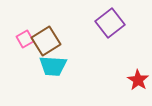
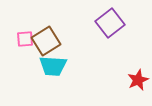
pink square: rotated 24 degrees clockwise
red star: rotated 15 degrees clockwise
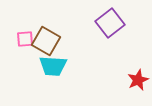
brown square: rotated 28 degrees counterclockwise
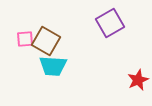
purple square: rotated 8 degrees clockwise
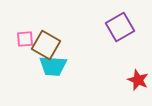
purple square: moved 10 px right, 4 px down
brown square: moved 4 px down
red star: rotated 25 degrees counterclockwise
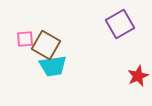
purple square: moved 3 px up
cyan trapezoid: rotated 12 degrees counterclockwise
red star: moved 4 px up; rotated 25 degrees clockwise
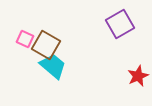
pink square: rotated 30 degrees clockwise
cyan trapezoid: rotated 132 degrees counterclockwise
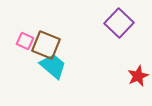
purple square: moved 1 px left, 1 px up; rotated 16 degrees counterclockwise
pink square: moved 2 px down
brown square: rotated 8 degrees counterclockwise
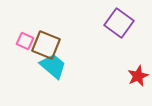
purple square: rotated 8 degrees counterclockwise
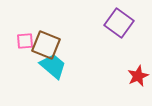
pink square: rotated 30 degrees counterclockwise
